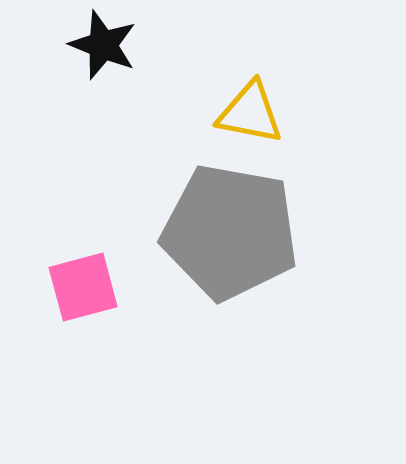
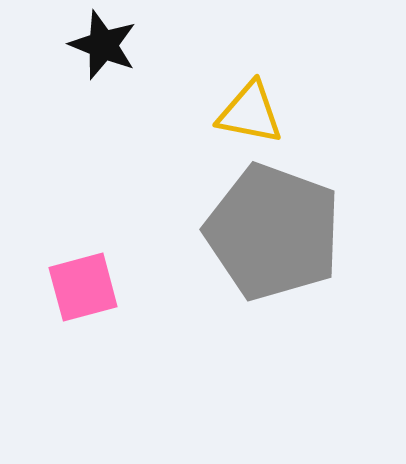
gray pentagon: moved 43 px right; rotated 10 degrees clockwise
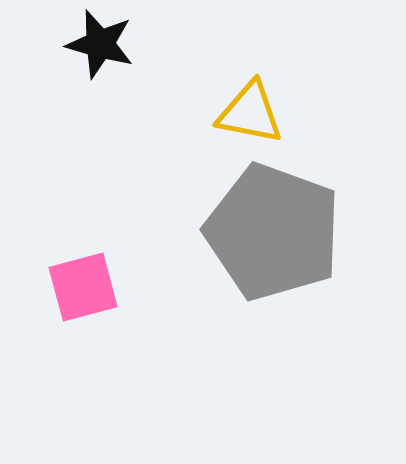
black star: moved 3 px left, 1 px up; rotated 6 degrees counterclockwise
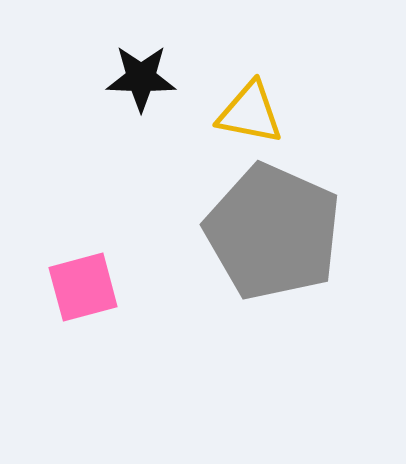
black star: moved 41 px right, 34 px down; rotated 14 degrees counterclockwise
gray pentagon: rotated 4 degrees clockwise
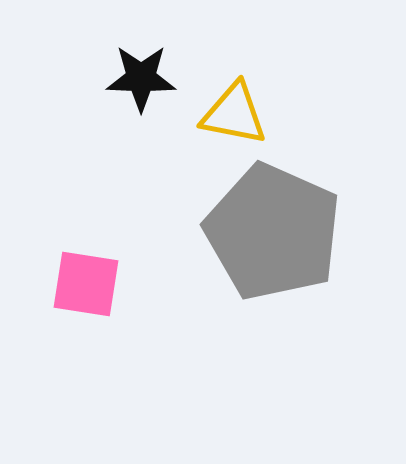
yellow triangle: moved 16 px left, 1 px down
pink square: moved 3 px right, 3 px up; rotated 24 degrees clockwise
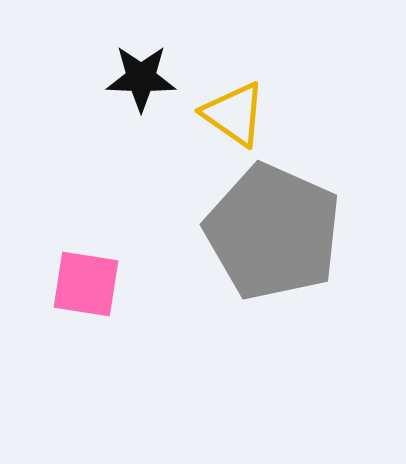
yellow triangle: rotated 24 degrees clockwise
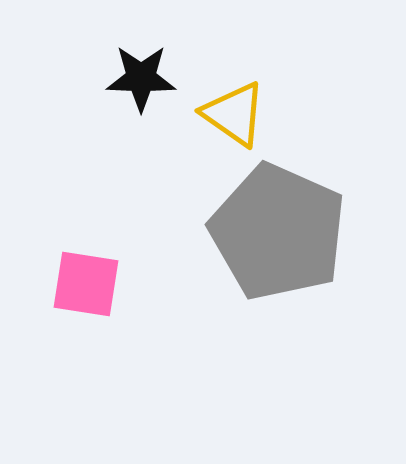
gray pentagon: moved 5 px right
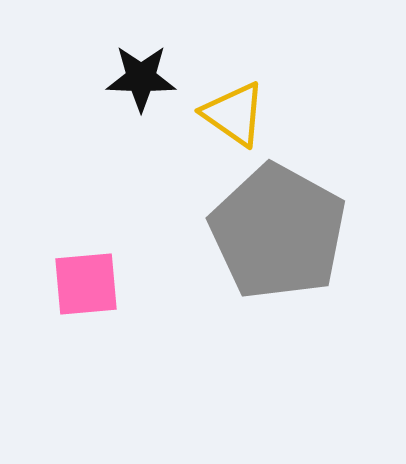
gray pentagon: rotated 5 degrees clockwise
pink square: rotated 14 degrees counterclockwise
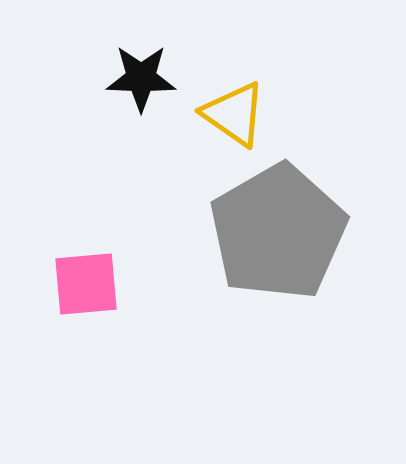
gray pentagon: rotated 13 degrees clockwise
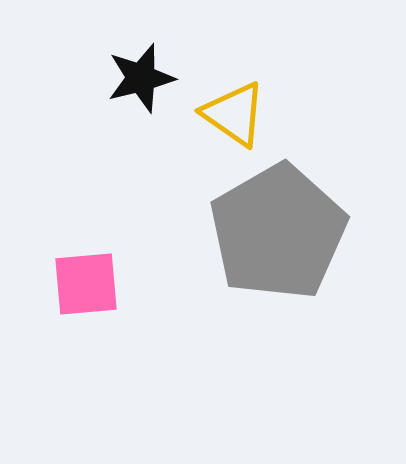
black star: rotated 16 degrees counterclockwise
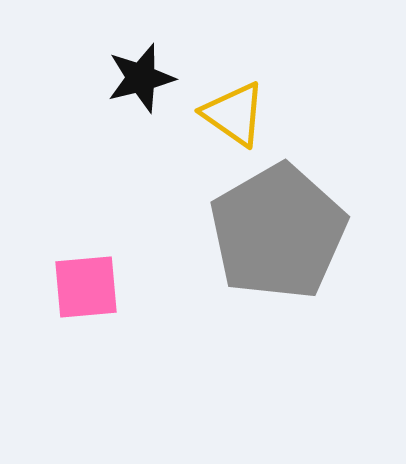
pink square: moved 3 px down
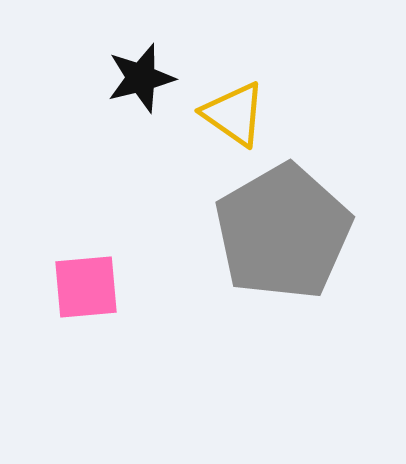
gray pentagon: moved 5 px right
